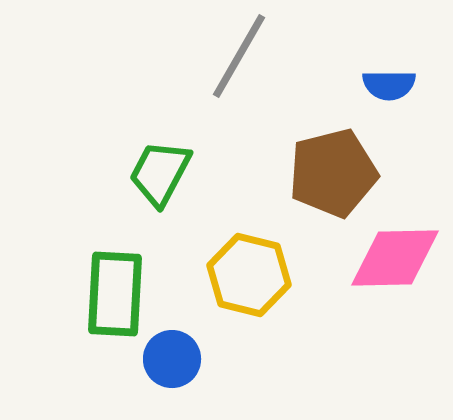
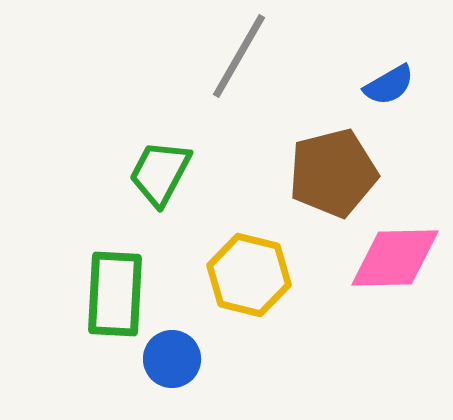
blue semicircle: rotated 30 degrees counterclockwise
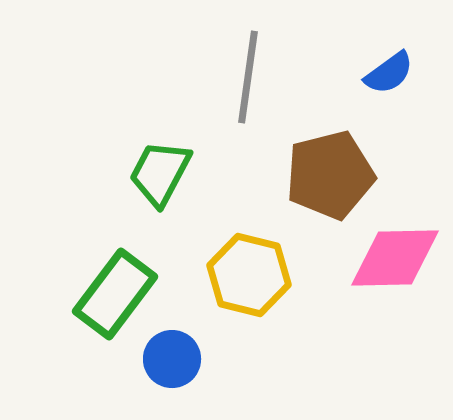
gray line: moved 9 px right, 21 px down; rotated 22 degrees counterclockwise
blue semicircle: moved 12 px up; rotated 6 degrees counterclockwise
brown pentagon: moved 3 px left, 2 px down
green rectangle: rotated 34 degrees clockwise
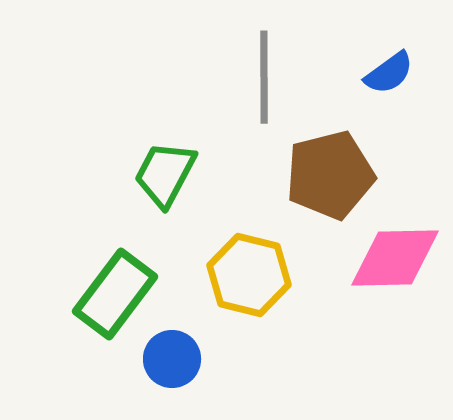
gray line: moved 16 px right; rotated 8 degrees counterclockwise
green trapezoid: moved 5 px right, 1 px down
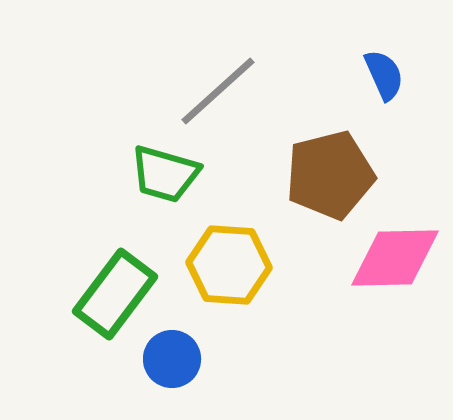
blue semicircle: moved 5 px left, 2 px down; rotated 78 degrees counterclockwise
gray line: moved 46 px left, 14 px down; rotated 48 degrees clockwise
green trapezoid: rotated 102 degrees counterclockwise
yellow hexagon: moved 20 px left, 10 px up; rotated 10 degrees counterclockwise
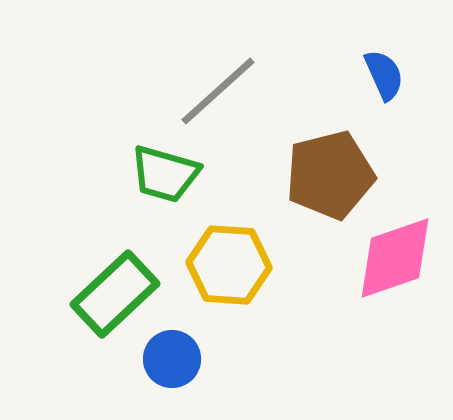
pink diamond: rotated 18 degrees counterclockwise
green rectangle: rotated 10 degrees clockwise
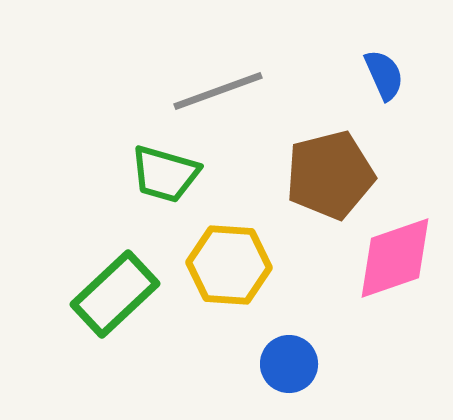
gray line: rotated 22 degrees clockwise
blue circle: moved 117 px right, 5 px down
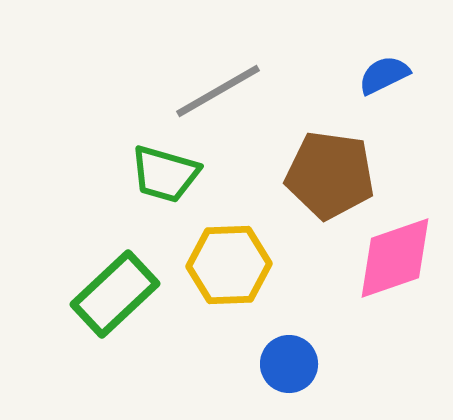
blue semicircle: rotated 92 degrees counterclockwise
gray line: rotated 10 degrees counterclockwise
brown pentagon: rotated 22 degrees clockwise
yellow hexagon: rotated 6 degrees counterclockwise
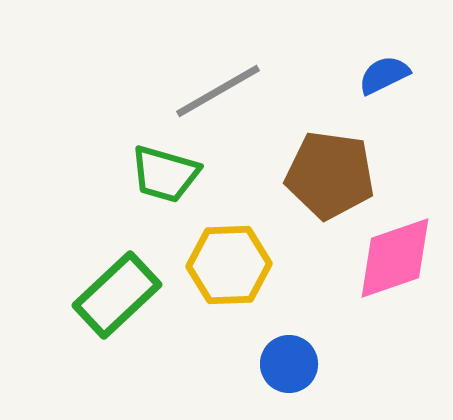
green rectangle: moved 2 px right, 1 px down
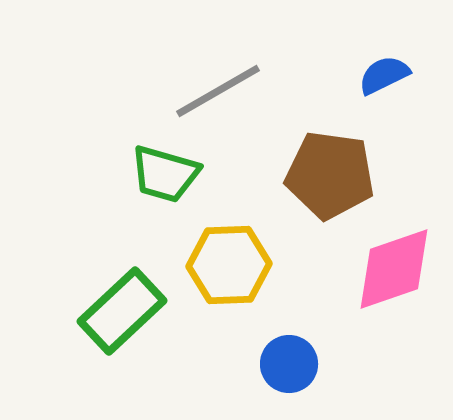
pink diamond: moved 1 px left, 11 px down
green rectangle: moved 5 px right, 16 px down
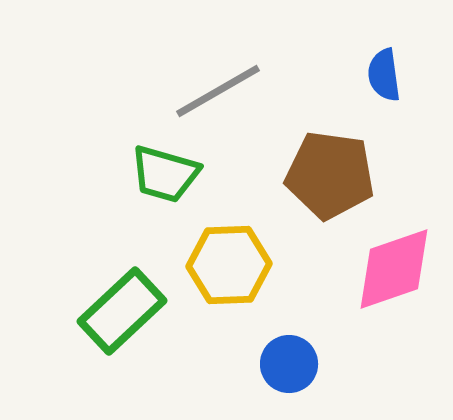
blue semicircle: rotated 72 degrees counterclockwise
